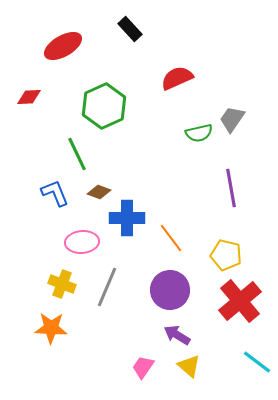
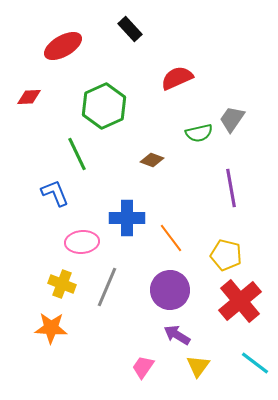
brown diamond: moved 53 px right, 32 px up
cyan line: moved 2 px left, 1 px down
yellow triangle: moved 9 px right; rotated 25 degrees clockwise
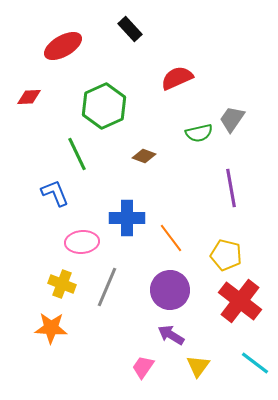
brown diamond: moved 8 px left, 4 px up
red cross: rotated 12 degrees counterclockwise
purple arrow: moved 6 px left
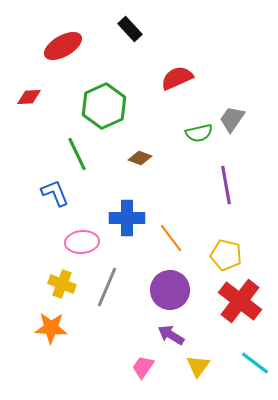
brown diamond: moved 4 px left, 2 px down
purple line: moved 5 px left, 3 px up
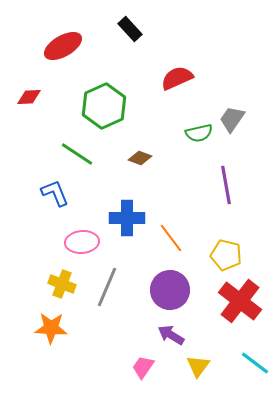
green line: rotated 32 degrees counterclockwise
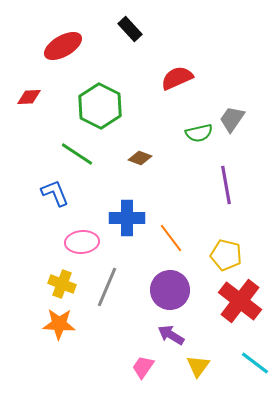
green hexagon: moved 4 px left; rotated 9 degrees counterclockwise
orange star: moved 8 px right, 4 px up
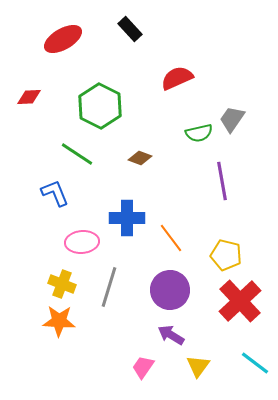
red ellipse: moved 7 px up
purple line: moved 4 px left, 4 px up
gray line: moved 2 px right; rotated 6 degrees counterclockwise
red cross: rotated 9 degrees clockwise
orange star: moved 3 px up
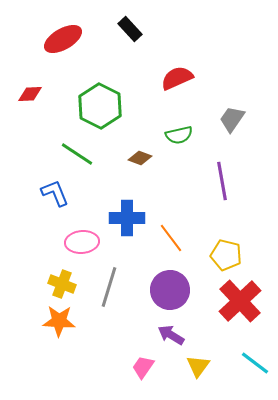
red diamond: moved 1 px right, 3 px up
green semicircle: moved 20 px left, 2 px down
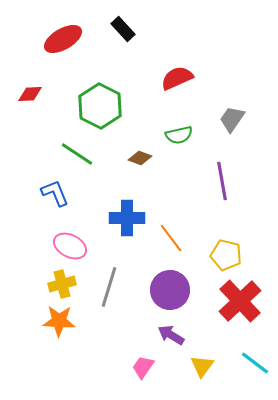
black rectangle: moved 7 px left
pink ellipse: moved 12 px left, 4 px down; rotated 32 degrees clockwise
yellow cross: rotated 36 degrees counterclockwise
yellow triangle: moved 4 px right
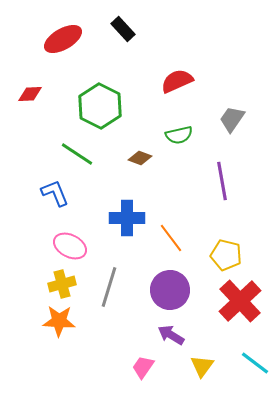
red semicircle: moved 3 px down
